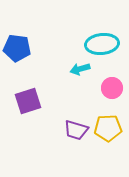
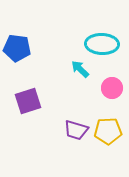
cyan ellipse: rotated 8 degrees clockwise
cyan arrow: rotated 60 degrees clockwise
yellow pentagon: moved 3 px down
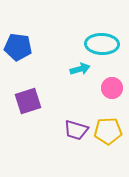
blue pentagon: moved 1 px right, 1 px up
cyan arrow: rotated 120 degrees clockwise
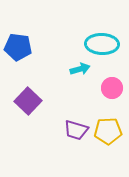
purple square: rotated 28 degrees counterclockwise
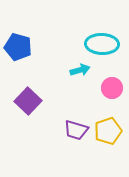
blue pentagon: rotated 8 degrees clockwise
cyan arrow: moved 1 px down
yellow pentagon: rotated 16 degrees counterclockwise
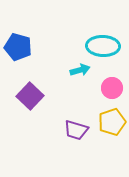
cyan ellipse: moved 1 px right, 2 px down
purple square: moved 2 px right, 5 px up
yellow pentagon: moved 4 px right, 9 px up
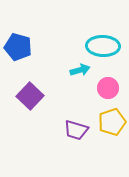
pink circle: moved 4 px left
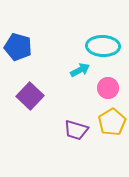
cyan arrow: rotated 12 degrees counterclockwise
yellow pentagon: rotated 12 degrees counterclockwise
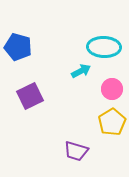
cyan ellipse: moved 1 px right, 1 px down
cyan arrow: moved 1 px right, 1 px down
pink circle: moved 4 px right, 1 px down
purple square: rotated 20 degrees clockwise
purple trapezoid: moved 21 px down
